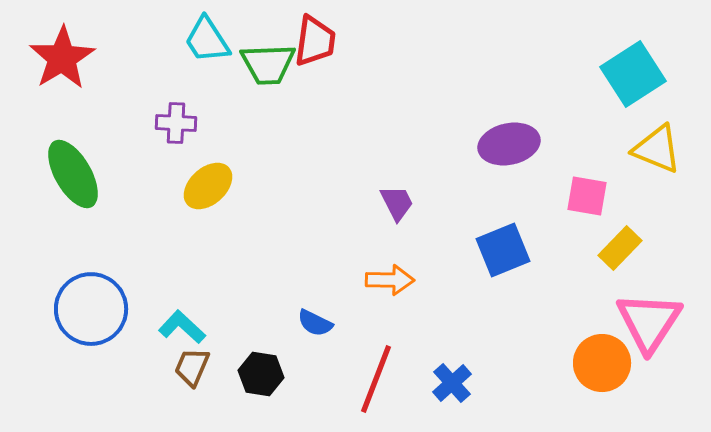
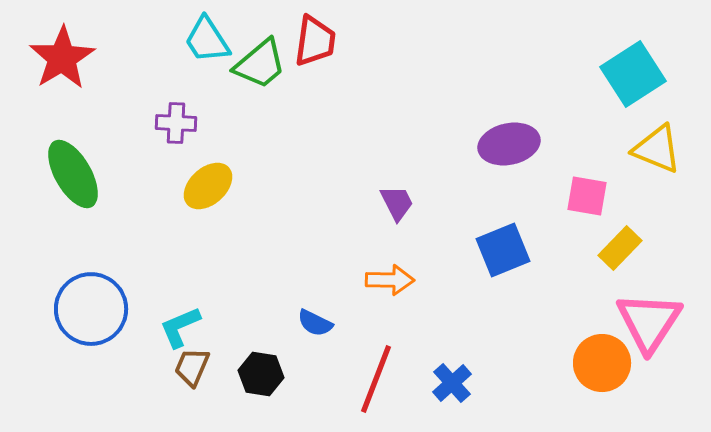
green trapezoid: moved 8 px left; rotated 38 degrees counterclockwise
cyan L-shape: moved 2 px left; rotated 66 degrees counterclockwise
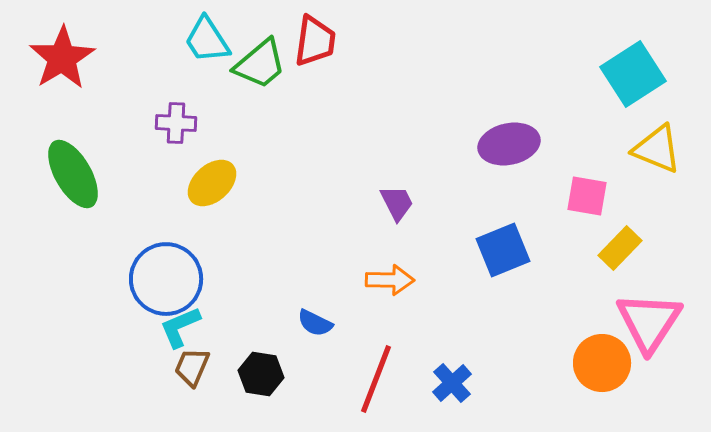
yellow ellipse: moved 4 px right, 3 px up
blue circle: moved 75 px right, 30 px up
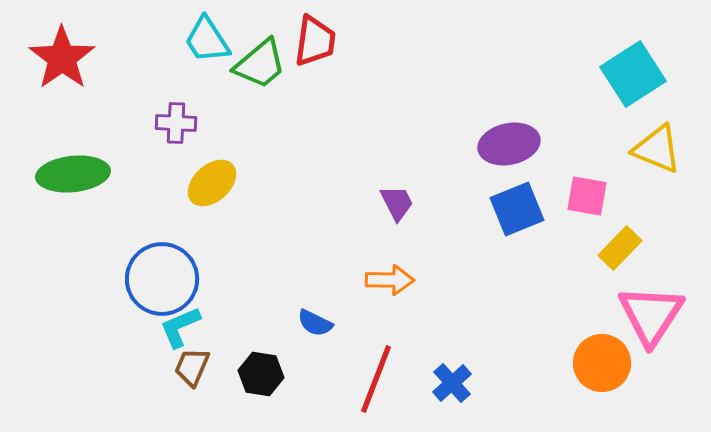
red star: rotated 4 degrees counterclockwise
green ellipse: rotated 66 degrees counterclockwise
blue square: moved 14 px right, 41 px up
blue circle: moved 4 px left
pink triangle: moved 2 px right, 7 px up
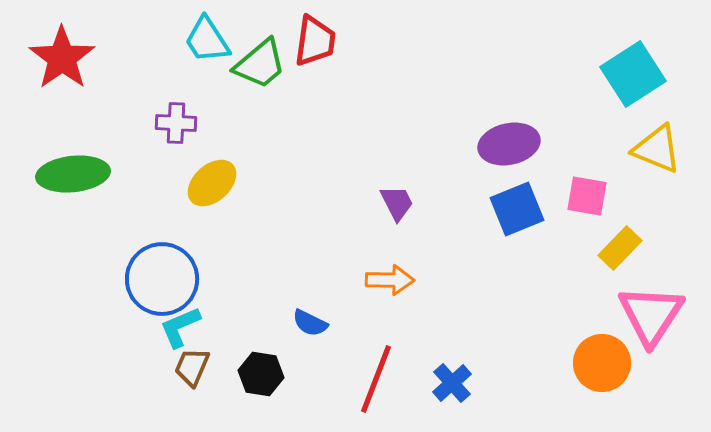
blue semicircle: moved 5 px left
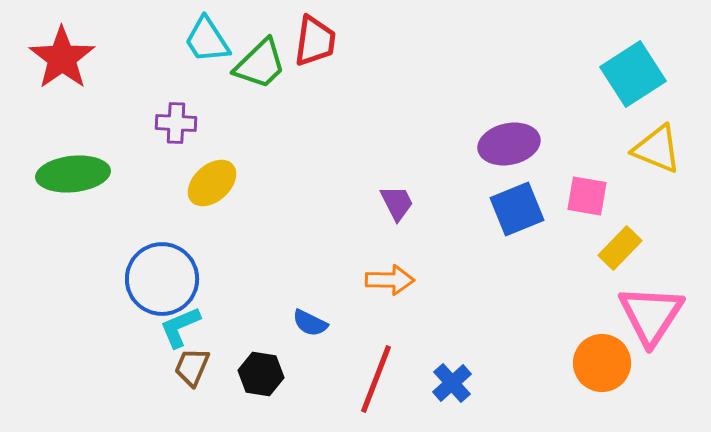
green trapezoid: rotated 4 degrees counterclockwise
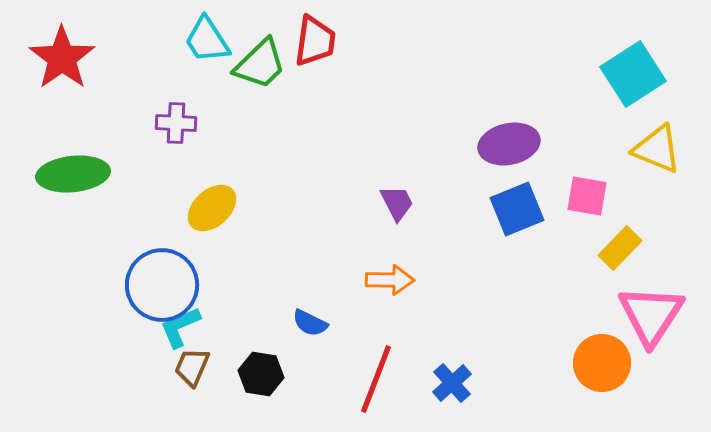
yellow ellipse: moved 25 px down
blue circle: moved 6 px down
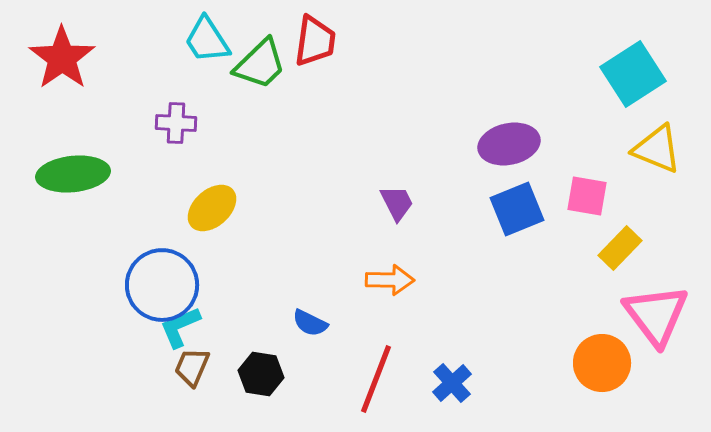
pink triangle: moved 5 px right; rotated 10 degrees counterclockwise
